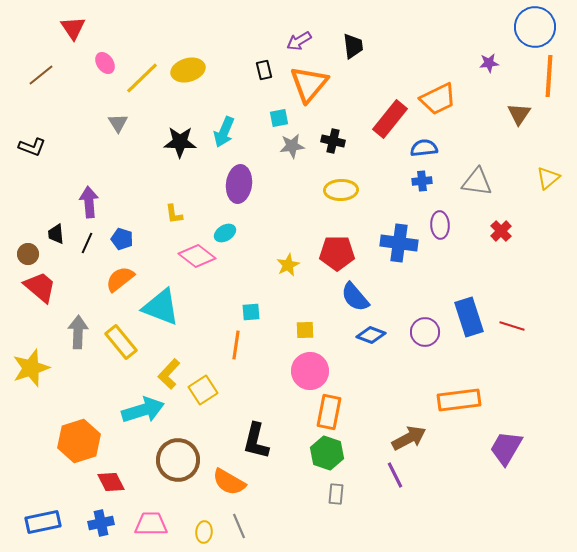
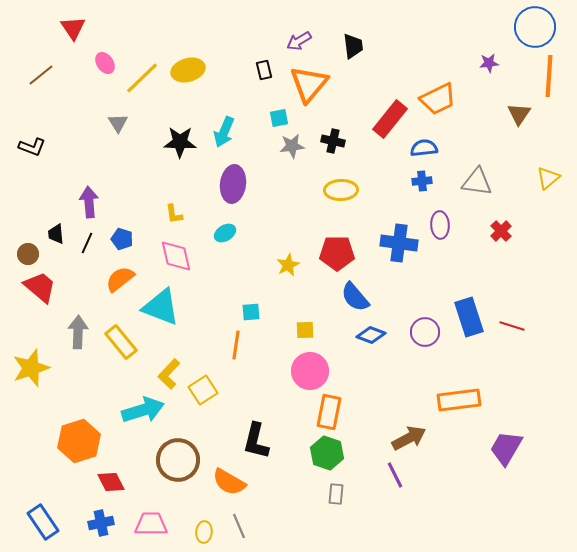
purple ellipse at (239, 184): moved 6 px left
pink diamond at (197, 256): moved 21 px left; rotated 39 degrees clockwise
blue rectangle at (43, 522): rotated 68 degrees clockwise
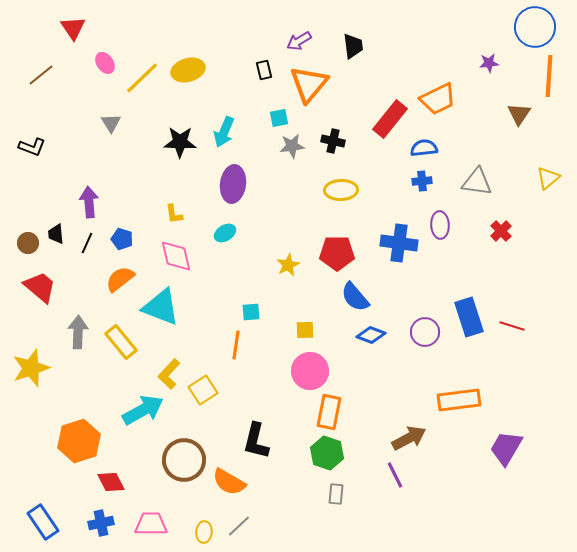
gray triangle at (118, 123): moved 7 px left
brown circle at (28, 254): moved 11 px up
cyan arrow at (143, 410): rotated 12 degrees counterclockwise
brown circle at (178, 460): moved 6 px right
gray line at (239, 526): rotated 70 degrees clockwise
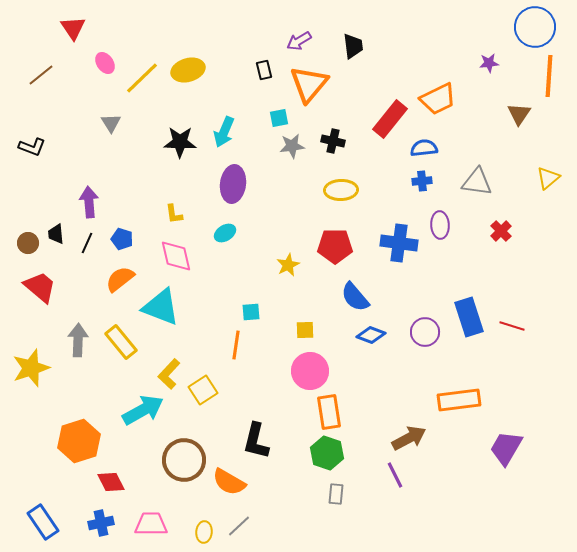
red pentagon at (337, 253): moved 2 px left, 7 px up
gray arrow at (78, 332): moved 8 px down
orange rectangle at (329, 412): rotated 20 degrees counterclockwise
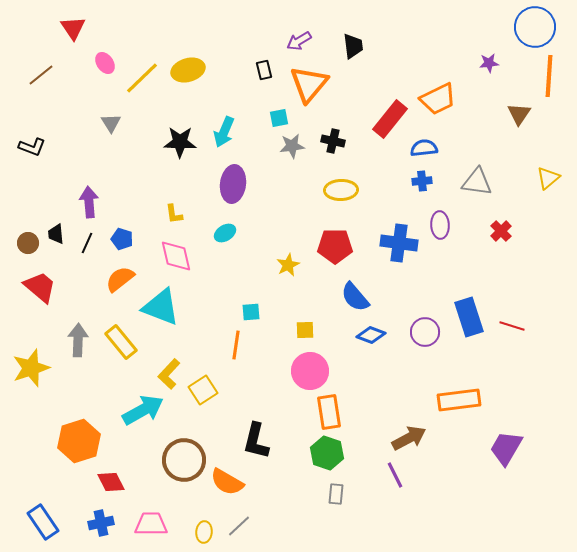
orange semicircle at (229, 482): moved 2 px left
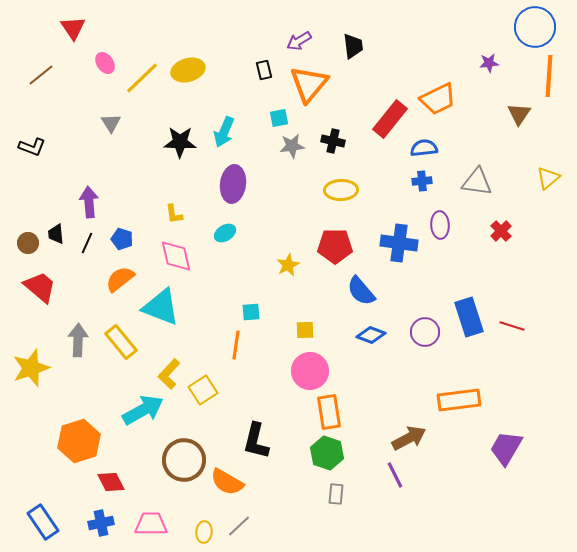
blue semicircle at (355, 297): moved 6 px right, 6 px up
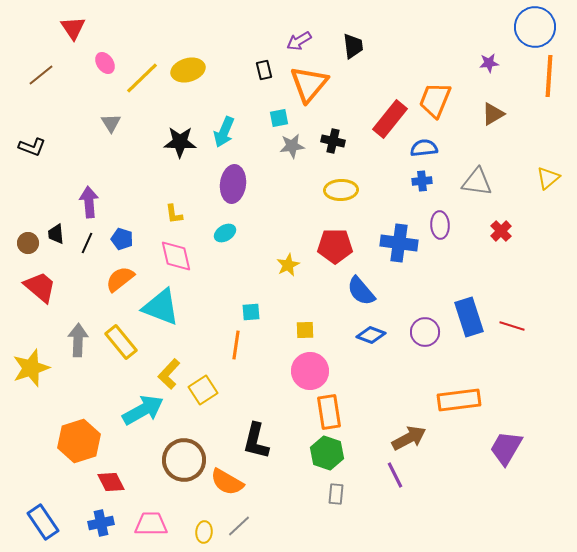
orange trapezoid at (438, 99): moved 3 px left, 1 px down; rotated 138 degrees clockwise
brown triangle at (519, 114): moved 26 px left; rotated 25 degrees clockwise
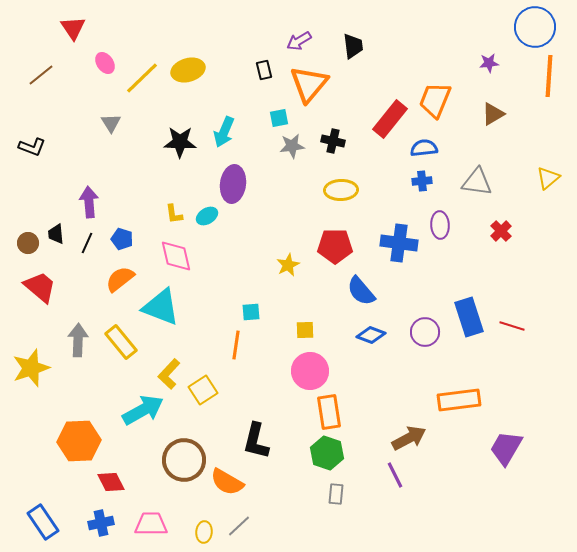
cyan ellipse at (225, 233): moved 18 px left, 17 px up
orange hexagon at (79, 441): rotated 15 degrees clockwise
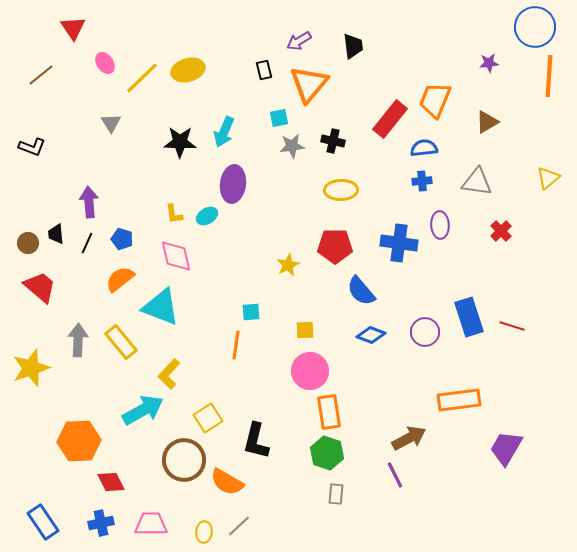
brown triangle at (493, 114): moved 6 px left, 8 px down
yellow square at (203, 390): moved 5 px right, 28 px down
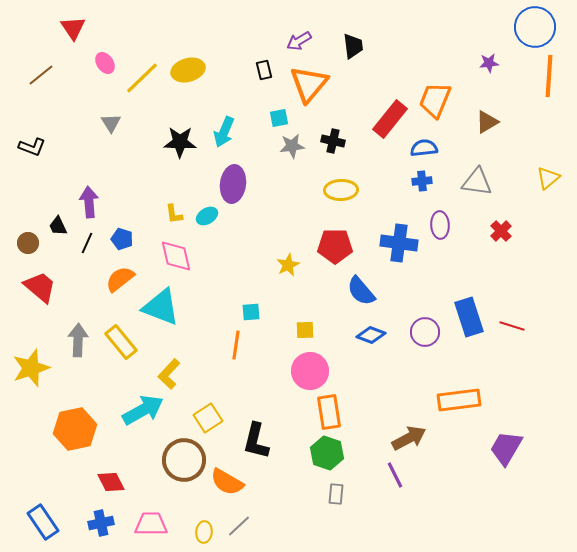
black trapezoid at (56, 234): moved 2 px right, 8 px up; rotated 20 degrees counterclockwise
orange hexagon at (79, 441): moved 4 px left, 12 px up; rotated 9 degrees counterclockwise
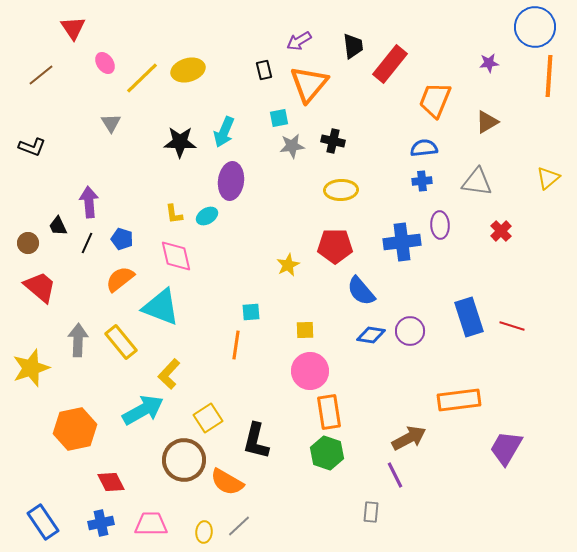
red rectangle at (390, 119): moved 55 px up
purple ellipse at (233, 184): moved 2 px left, 3 px up
blue cross at (399, 243): moved 3 px right, 1 px up; rotated 15 degrees counterclockwise
purple circle at (425, 332): moved 15 px left, 1 px up
blue diamond at (371, 335): rotated 12 degrees counterclockwise
gray rectangle at (336, 494): moved 35 px right, 18 px down
